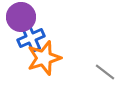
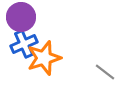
blue cross: moved 7 px left, 6 px down
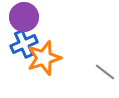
purple circle: moved 3 px right
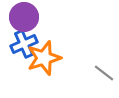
gray line: moved 1 px left, 1 px down
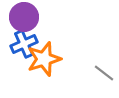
orange star: moved 1 px down
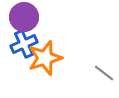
orange star: moved 1 px right, 1 px up
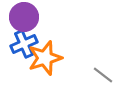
gray line: moved 1 px left, 2 px down
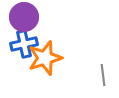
blue cross: rotated 12 degrees clockwise
gray line: rotated 45 degrees clockwise
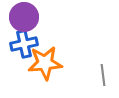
orange star: moved 5 px down; rotated 12 degrees clockwise
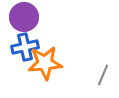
blue cross: moved 1 px right, 3 px down
gray line: rotated 30 degrees clockwise
